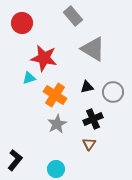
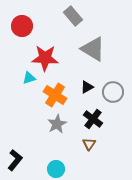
red circle: moved 3 px down
red star: moved 1 px right; rotated 8 degrees counterclockwise
black triangle: rotated 16 degrees counterclockwise
black cross: rotated 30 degrees counterclockwise
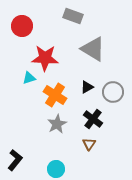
gray rectangle: rotated 30 degrees counterclockwise
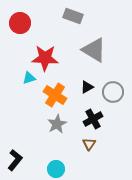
red circle: moved 2 px left, 3 px up
gray triangle: moved 1 px right, 1 px down
black cross: rotated 24 degrees clockwise
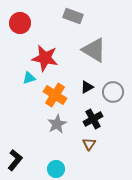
red star: rotated 8 degrees clockwise
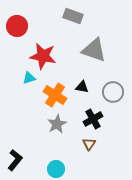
red circle: moved 3 px left, 3 px down
gray triangle: rotated 12 degrees counterclockwise
red star: moved 2 px left, 2 px up
black triangle: moved 5 px left; rotated 40 degrees clockwise
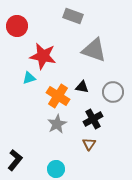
orange cross: moved 3 px right, 1 px down
